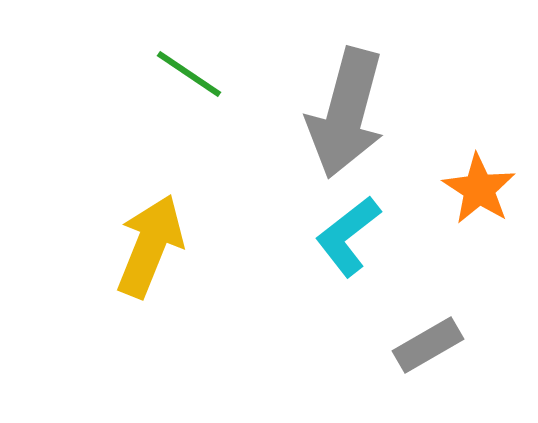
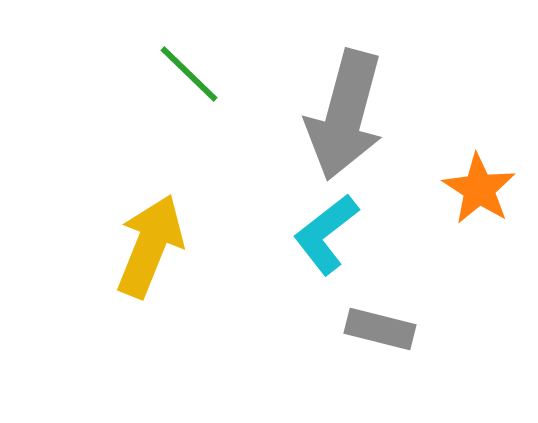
green line: rotated 10 degrees clockwise
gray arrow: moved 1 px left, 2 px down
cyan L-shape: moved 22 px left, 2 px up
gray rectangle: moved 48 px left, 16 px up; rotated 44 degrees clockwise
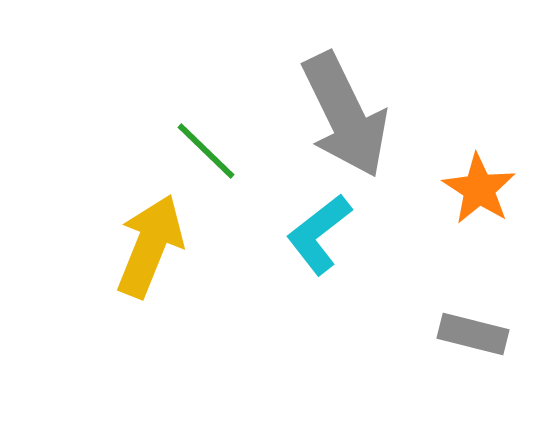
green line: moved 17 px right, 77 px down
gray arrow: rotated 41 degrees counterclockwise
cyan L-shape: moved 7 px left
gray rectangle: moved 93 px right, 5 px down
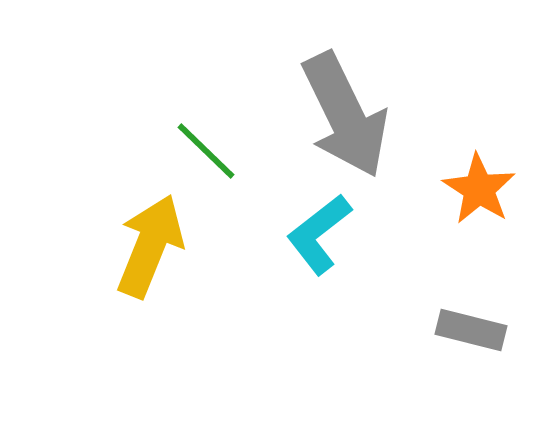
gray rectangle: moved 2 px left, 4 px up
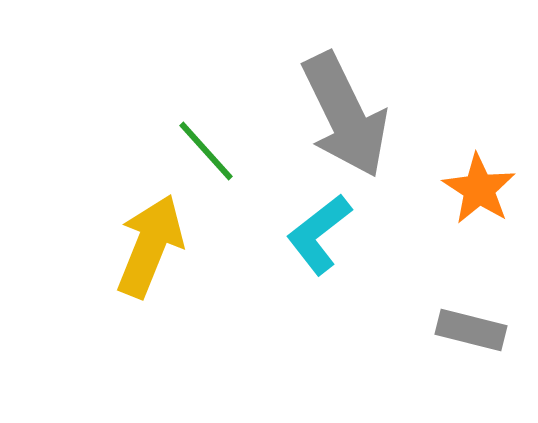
green line: rotated 4 degrees clockwise
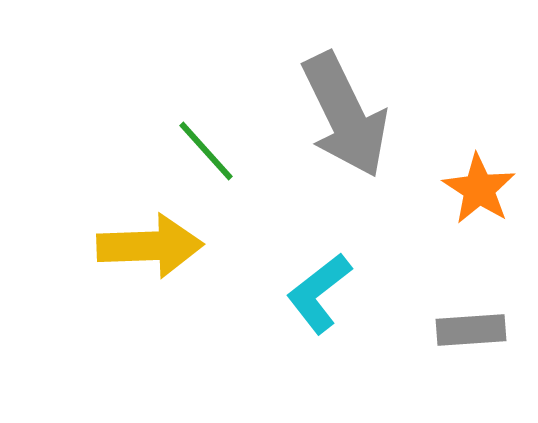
cyan L-shape: moved 59 px down
yellow arrow: rotated 66 degrees clockwise
gray rectangle: rotated 18 degrees counterclockwise
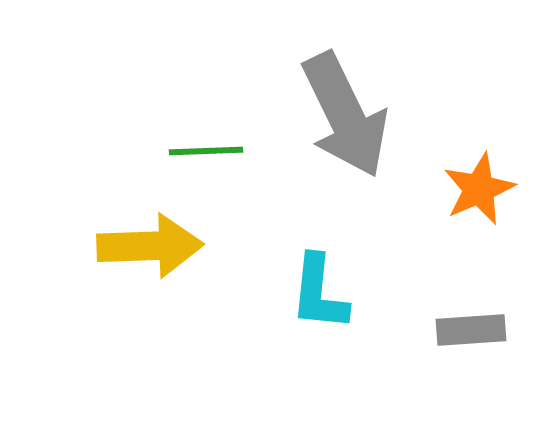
green line: rotated 50 degrees counterclockwise
orange star: rotated 16 degrees clockwise
cyan L-shape: rotated 46 degrees counterclockwise
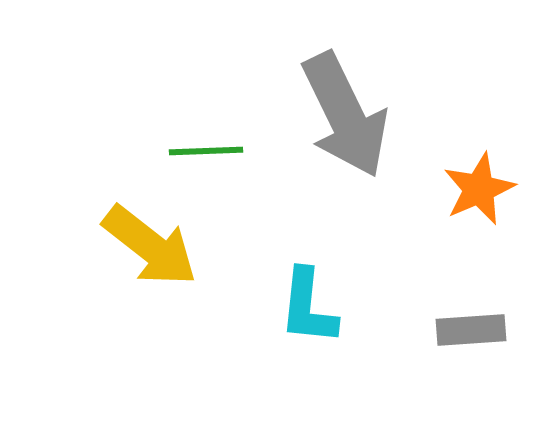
yellow arrow: rotated 40 degrees clockwise
cyan L-shape: moved 11 px left, 14 px down
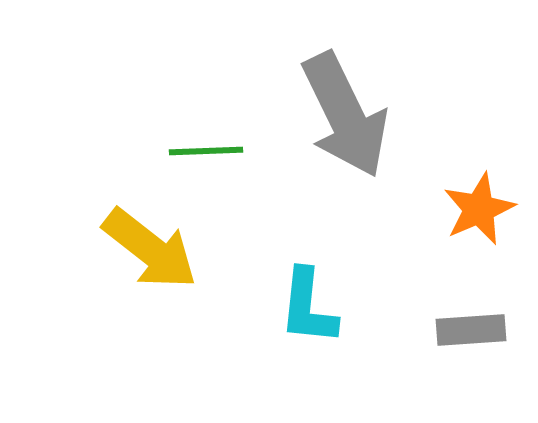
orange star: moved 20 px down
yellow arrow: moved 3 px down
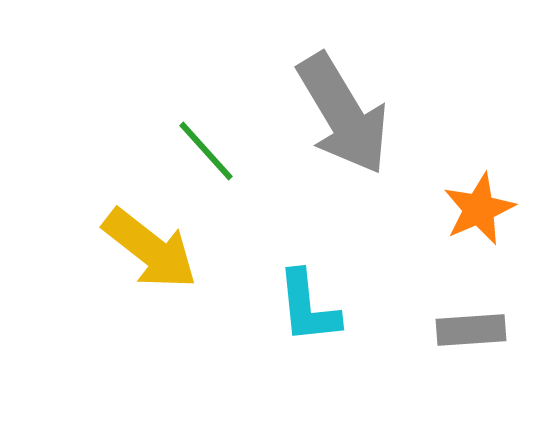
gray arrow: moved 2 px left, 1 px up; rotated 5 degrees counterclockwise
green line: rotated 50 degrees clockwise
cyan L-shape: rotated 12 degrees counterclockwise
